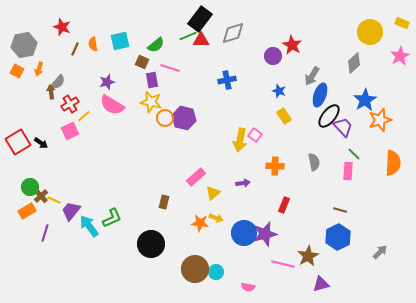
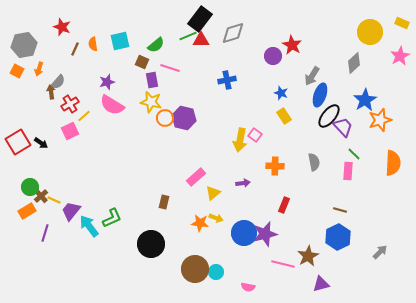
blue star at (279, 91): moved 2 px right, 2 px down
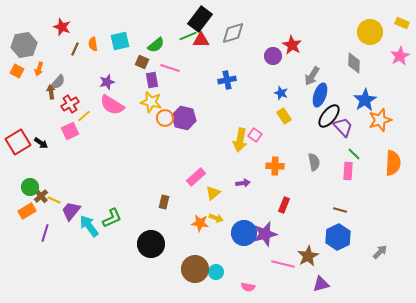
gray diamond at (354, 63): rotated 45 degrees counterclockwise
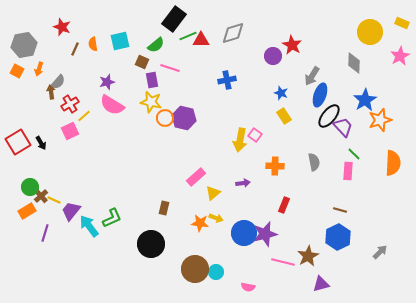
black rectangle at (200, 19): moved 26 px left
black arrow at (41, 143): rotated 24 degrees clockwise
brown rectangle at (164, 202): moved 6 px down
pink line at (283, 264): moved 2 px up
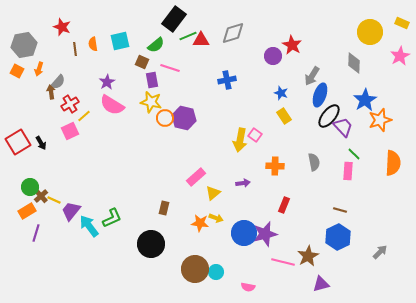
brown line at (75, 49): rotated 32 degrees counterclockwise
purple star at (107, 82): rotated 14 degrees counterclockwise
purple line at (45, 233): moved 9 px left
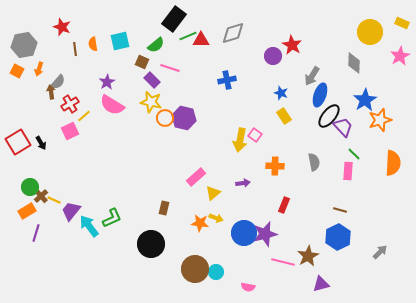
purple rectangle at (152, 80): rotated 35 degrees counterclockwise
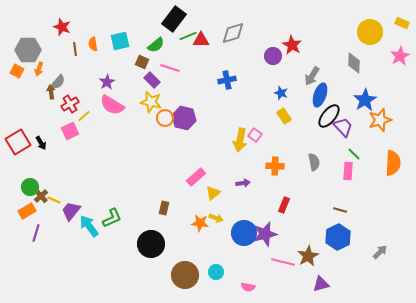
gray hexagon at (24, 45): moved 4 px right, 5 px down; rotated 10 degrees clockwise
brown circle at (195, 269): moved 10 px left, 6 px down
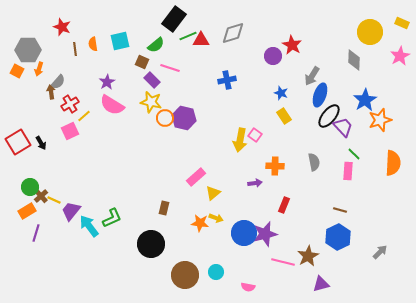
gray diamond at (354, 63): moved 3 px up
purple arrow at (243, 183): moved 12 px right
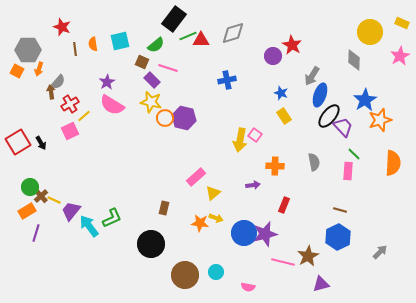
pink line at (170, 68): moved 2 px left
purple arrow at (255, 183): moved 2 px left, 2 px down
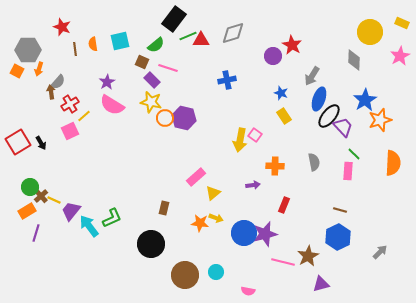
blue ellipse at (320, 95): moved 1 px left, 4 px down
pink semicircle at (248, 287): moved 4 px down
